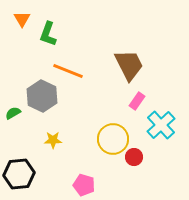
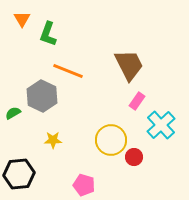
yellow circle: moved 2 px left, 1 px down
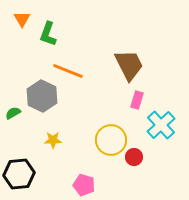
pink rectangle: moved 1 px up; rotated 18 degrees counterclockwise
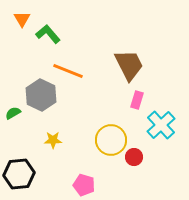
green L-shape: rotated 120 degrees clockwise
gray hexagon: moved 1 px left, 1 px up
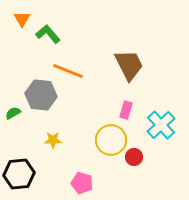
gray hexagon: rotated 20 degrees counterclockwise
pink rectangle: moved 11 px left, 10 px down
pink pentagon: moved 2 px left, 2 px up
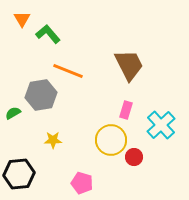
gray hexagon: rotated 16 degrees counterclockwise
